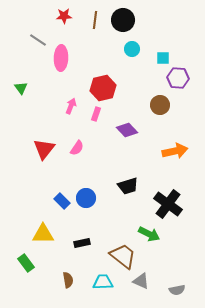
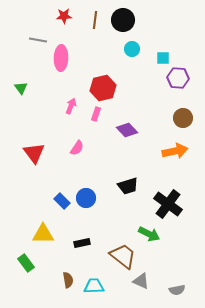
gray line: rotated 24 degrees counterclockwise
brown circle: moved 23 px right, 13 px down
red triangle: moved 10 px left, 4 px down; rotated 15 degrees counterclockwise
cyan trapezoid: moved 9 px left, 4 px down
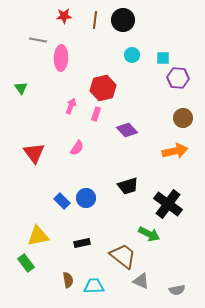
cyan circle: moved 6 px down
yellow triangle: moved 5 px left, 2 px down; rotated 10 degrees counterclockwise
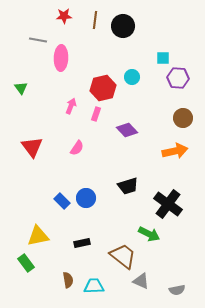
black circle: moved 6 px down
cyan circle: moved 22 px down
red triangle: moved 2 px left, 6 px up
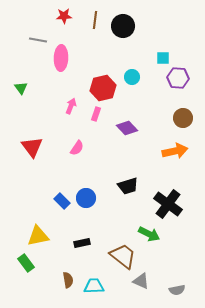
purple diamond: moved 2 px up
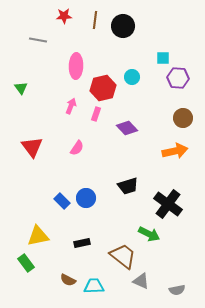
pink ellipse: moved 15 px right, 8 px down
brown semicircle: rotated 126 degrees clockwise
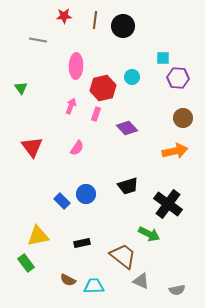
blue circle: moved 4 px up
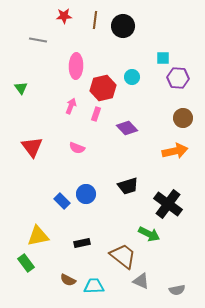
pink semicircle: rotated 77 degrees clockwise
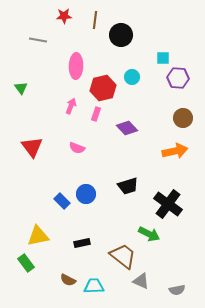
black circle: moved 2 px left, 9 px down
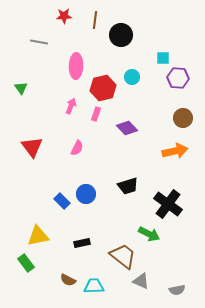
gray line: moved 1 px right, 2 px down
pink semicircle: rotated 84 degrees counterclockwise
